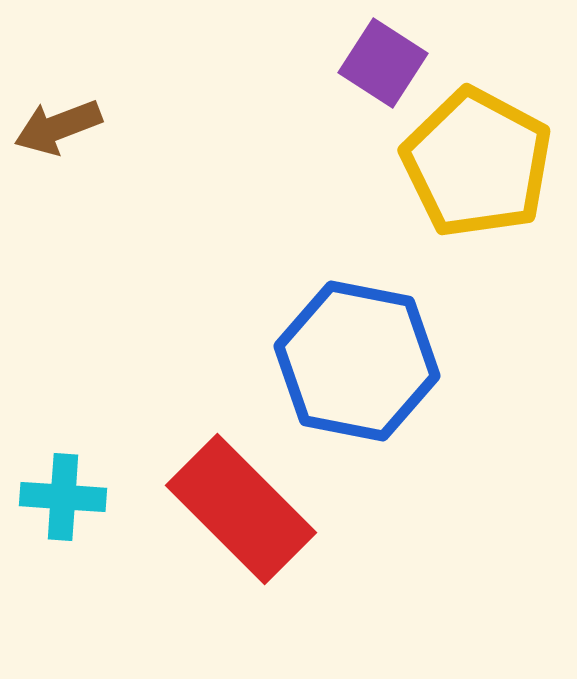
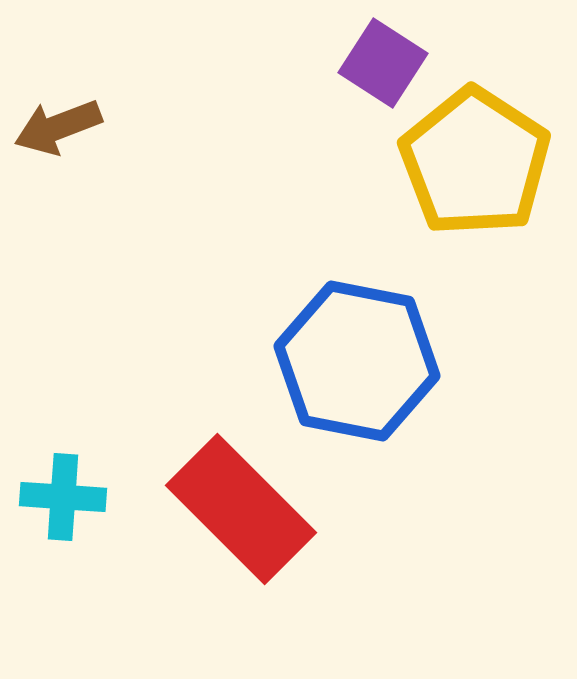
yellow pentagon: moved 2 px left, 1 px up; rotated 5 degrees clockwise
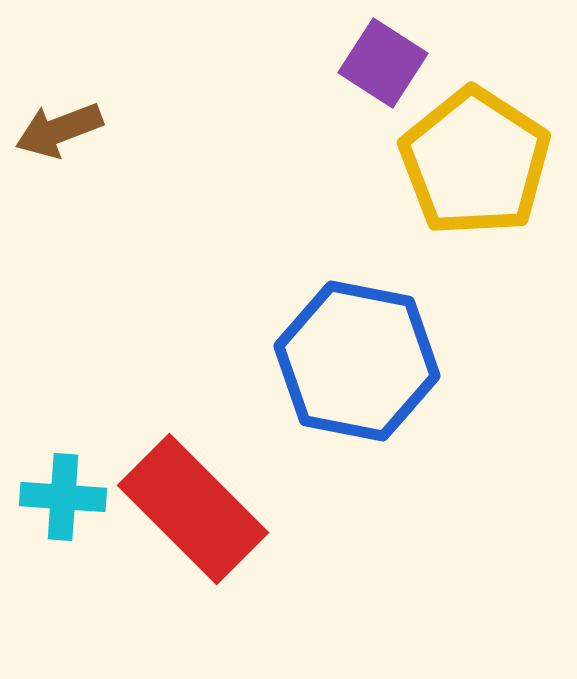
brown arrow: moved 1 px right, 3 px down
red rectangle: moved 48 px left
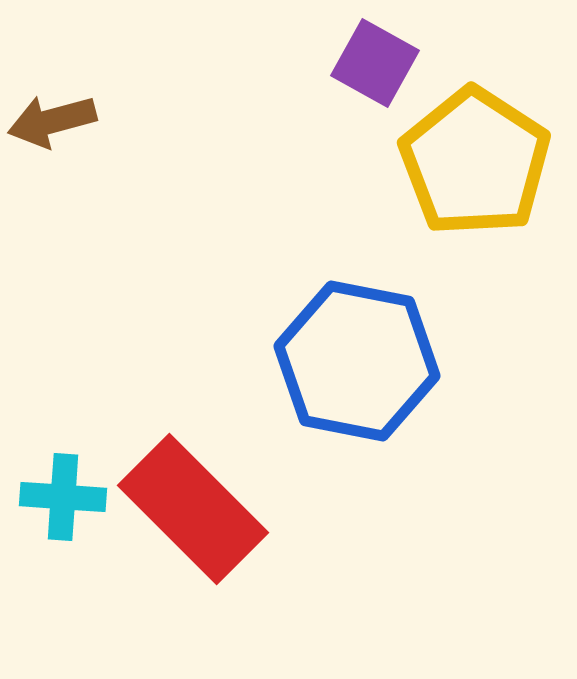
purple square: moved 8 px left; rotated 4 degrees counterclockwise
brown arrow: moved 7 px left, 9 px up; rotated 6 degrees clockwise
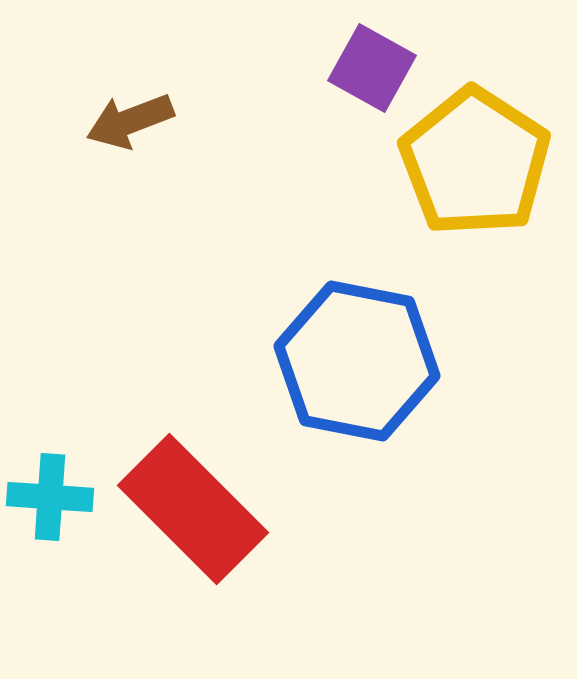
purple square: moved 3 px left, 5 px down
brown arrow: moved 78 px right; rotated 6 degrees counterclockwise
cyan cross: moved 13 px left
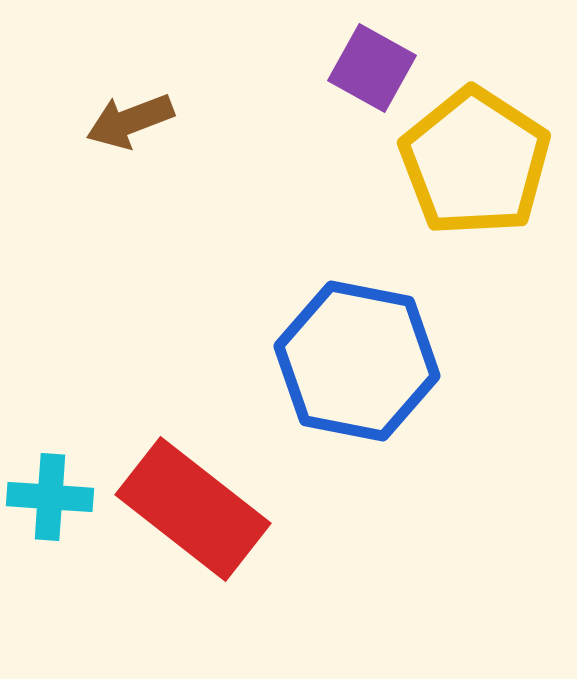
red rectangle: rotated 7 degrees counterclockwise
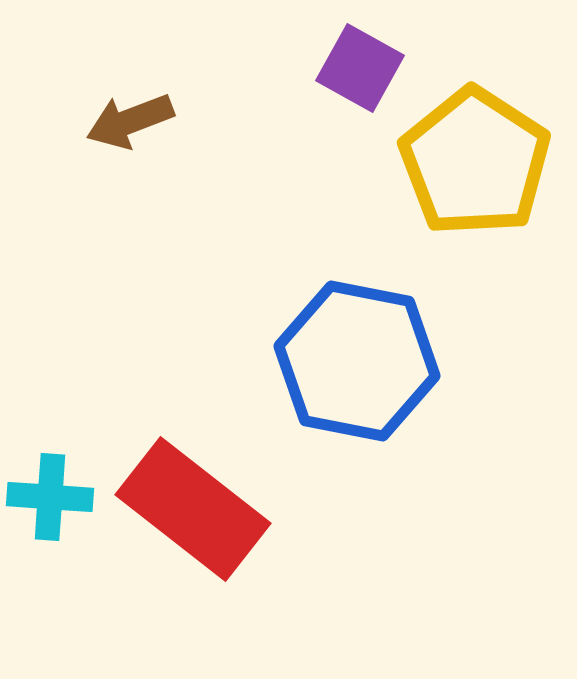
purple square: moved 12 px left
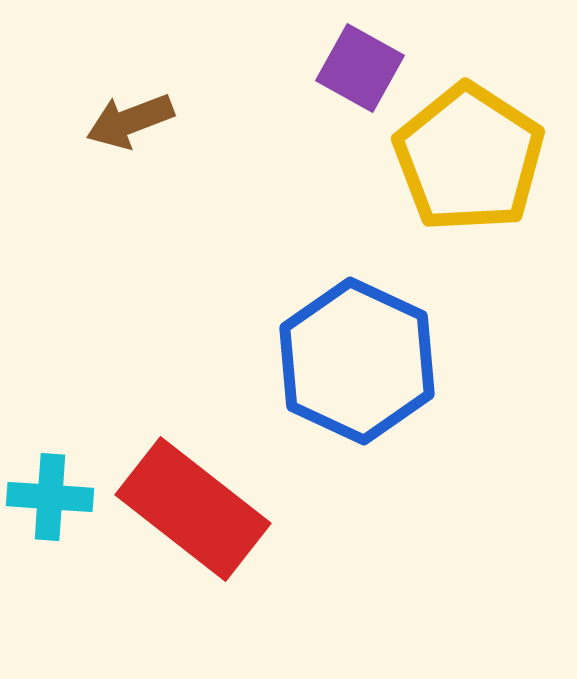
yellow pentagon: moved 6 px left, 4 px up
blue hexagon: rotated 14 degrees clockwise
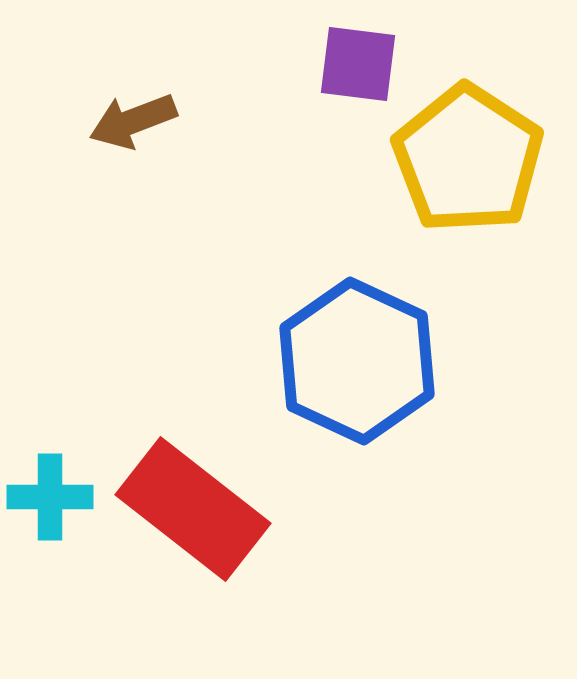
purple square: moved 2 px left, 4 px up; rotated 22 degrees counterclockwise
brown arrow: moved 3 px right
yellow pentagon: moved 1 px left, 1 px down
cyan cross: rotated 4 degrees counterclockwise
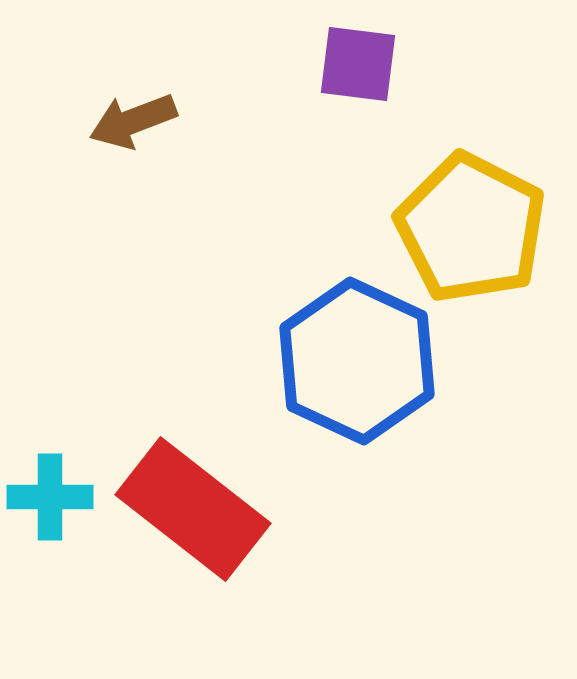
yellow pentagon: moved 3 px right, 69 px down; rotated 6 degrees counterclockwise
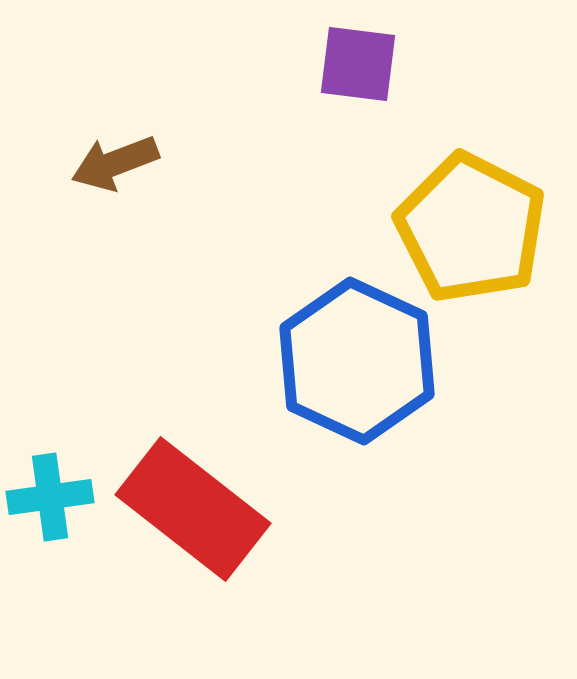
brown arrow: moved 18 px left, 42 px down
cyan cross: rotated 8 degrees counterclockwise
